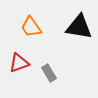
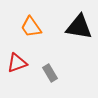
red triangle: moved 2 px left
gray rectangle: moved 1 px right
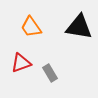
red triangle: moved 4 px right
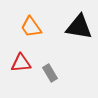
red triangle: rotated 15 degrees clockwise
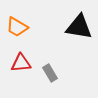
orange trapezoid: moved 14 px left; rotated 25 degrees counterclockwise
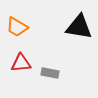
gray rectangle: rotated 48 degrees counterclockwise
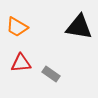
gray rectangle: moved 1 px right, 1 px down; rotated 24 degrees clockwise
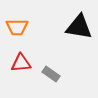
orange trapezoid: rotated 30 degrees counterclockwise
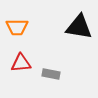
gray rectangle: rotated 24 degrees counterclockwise
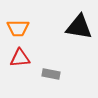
orange trapezoid: moved 1 px right, 1 px down
red triangle: moved 1 px left, 5 px up
